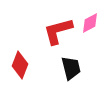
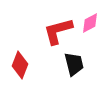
black trapezoid: moved 3 px right, 4 px up
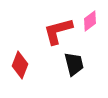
pink diamond: moved 2 px up; rotated 10 degrees counterclockwise
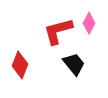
pink diamond: moved 1 px left, 2 px down; rotated 25 degrees counterclockwise
black trapezoid: rotated 25 degrees counterclockwise
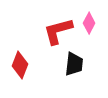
black trapezoid: rotated 45 degrees clockwise
